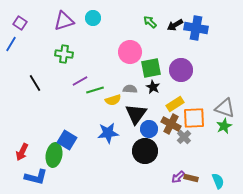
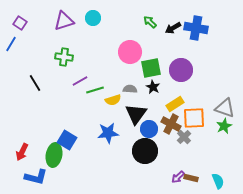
black arrow: moved 2 px left, 3 px down
green cross: moved 3 px down
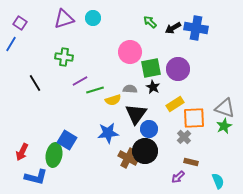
purple triangle: moved 2 px up
purple circle: moved 3 px left, 1 px up
brown cross: moved 43 px left, 34 px down
brown rectangle: moved 16 px up
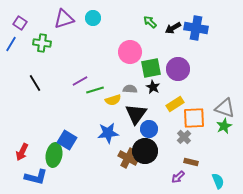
green cross: moved 22 px left, 14 px up
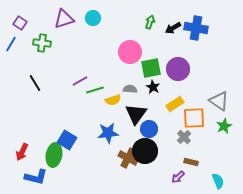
green arrow: rotated 64 degrees clockwise
gray triangle: moved 6 px left, 7 px up; rotated 15 degrees clockwise
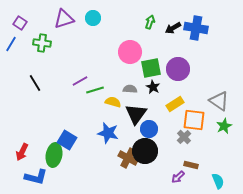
yellow semicircle: moved 2 px down; rotated 147 degrees counterclockwise
orange square: moved 2 px down; rotated 10 degrees clockwise
blue star: rotated 20 degrees clockwise
brown rectangle: moved 3 px down
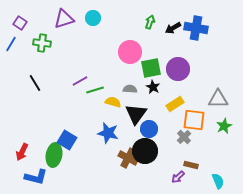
gray triangle: moved 1 px left, 2 px up; rotated 35 degrees counterclockwise
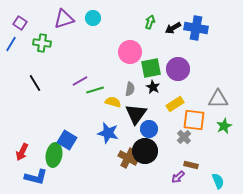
gray semicircle: rotated 96 degrees clockwise
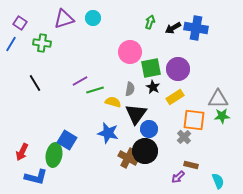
yellow rectangle: moved 7 px up
green star: moved 2 px left, 10 px up; rotated 21 degrees clockwise
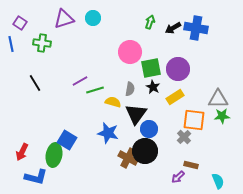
blue line: rotated 42 degrees counterclockwise
